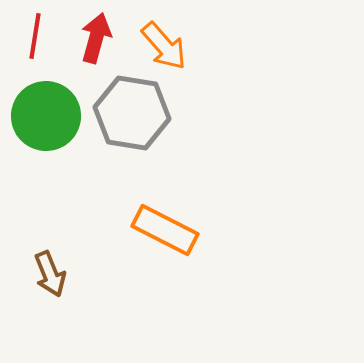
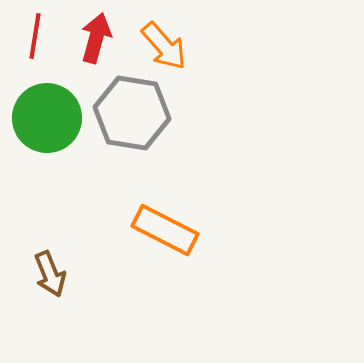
green circle: moved 1 px right, 2 px down
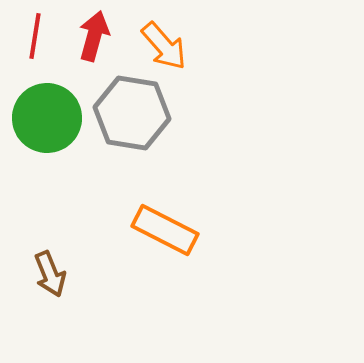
red arrow: moved 2 px left, 2 px up
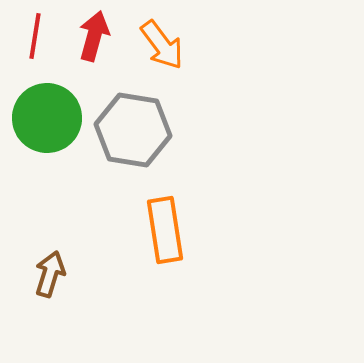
orange arrow: moved 2 px left, 1 px up; rotated 4 degrees clockwise
gray hexagon: moved 1 px right, 17 px down
orange rectangle: rotated 54 degrees clockwise
brown arrow: rotated 141 degrees counterclockwise
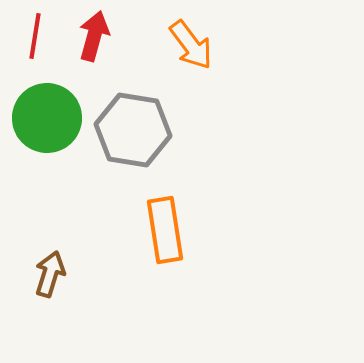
orange arrow: moved 29 px right
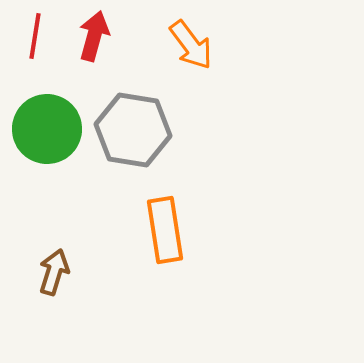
green circle: moved 11 px down
brown arrow: moved 4 px right, 2 px up
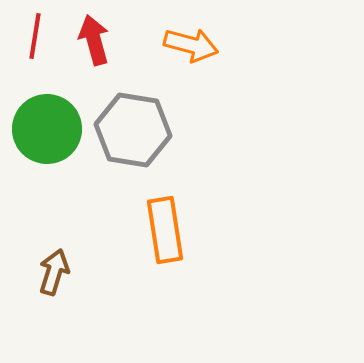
red arrow: moved 4 px down; rotated 30 degrees counterclockwise
orange arrow: rotated 38 degrees counterclockwise
